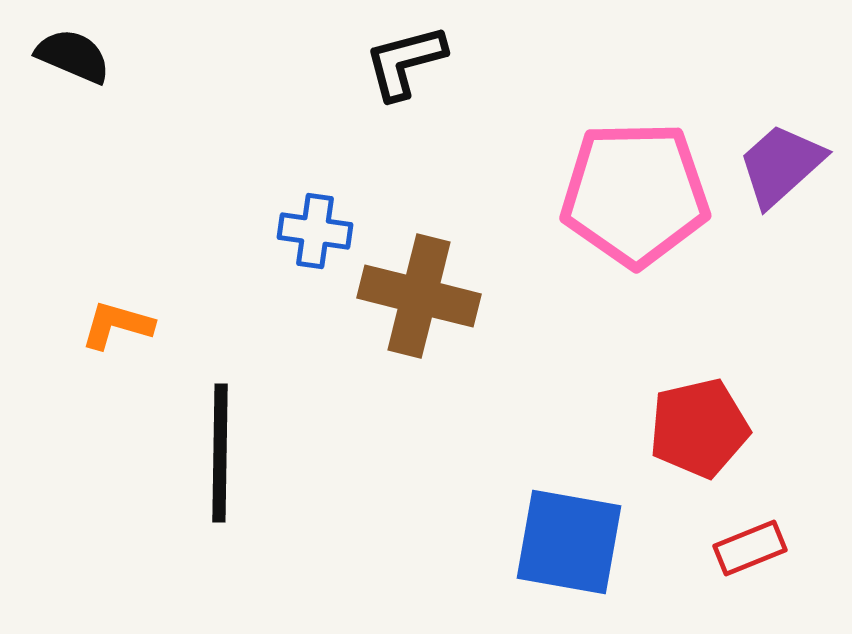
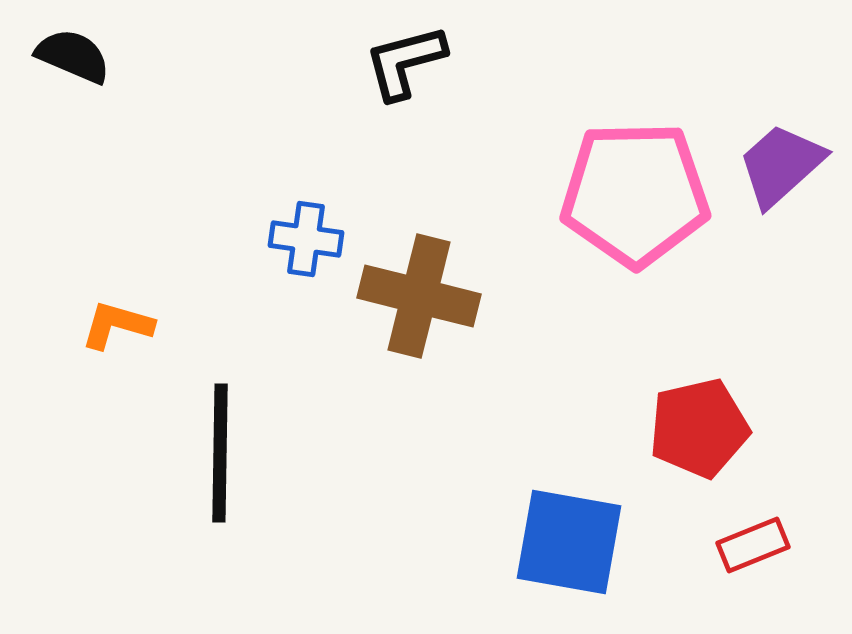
blue cross: moved 9 px left, 8 px down
red rectangle: moved 3 px right, 3 px up
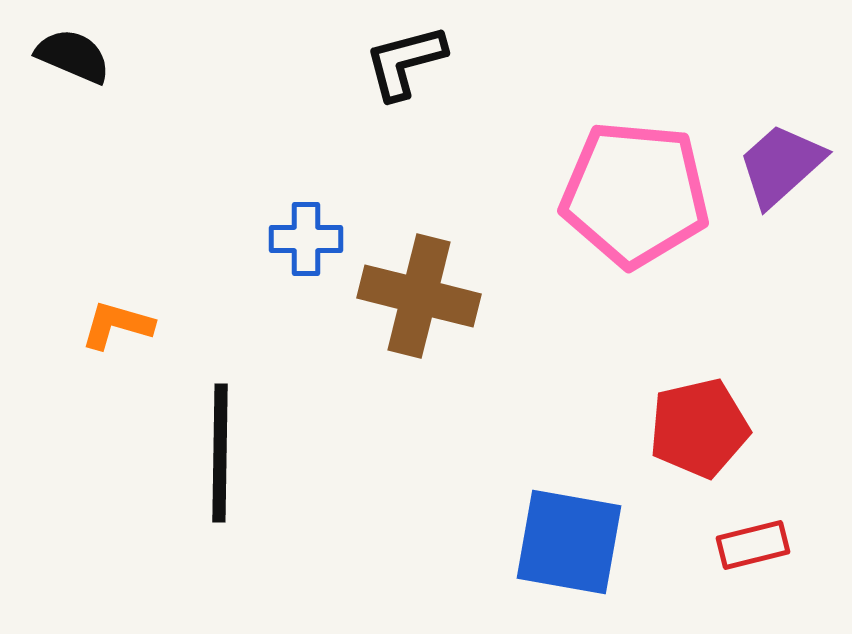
pink pentagon: rotated 6 degrees clockwise
blue cross: rotated 8 degrees counterclockwise
red rectangle: rotated 8 degrees clockwise
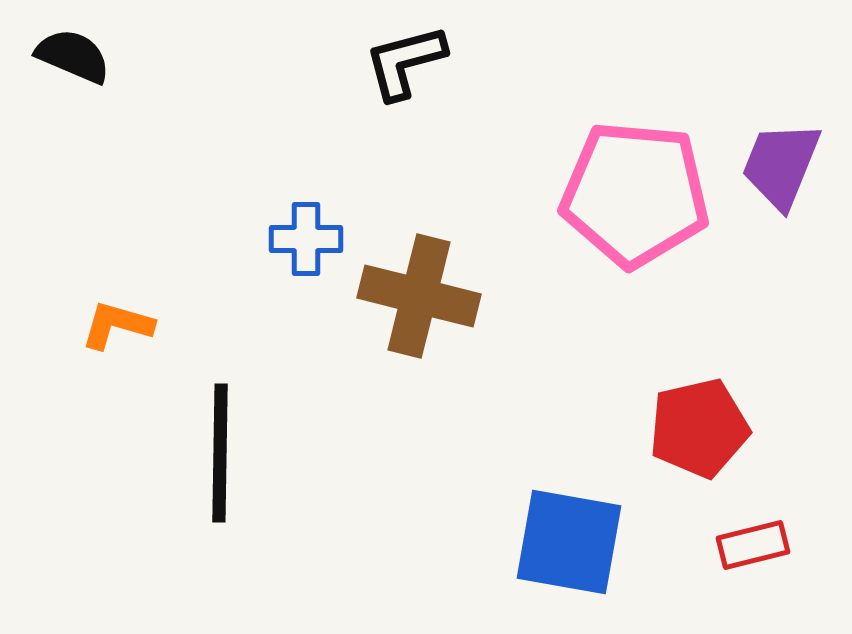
purple trapezoid: rotated 26 degrees counterclockwise
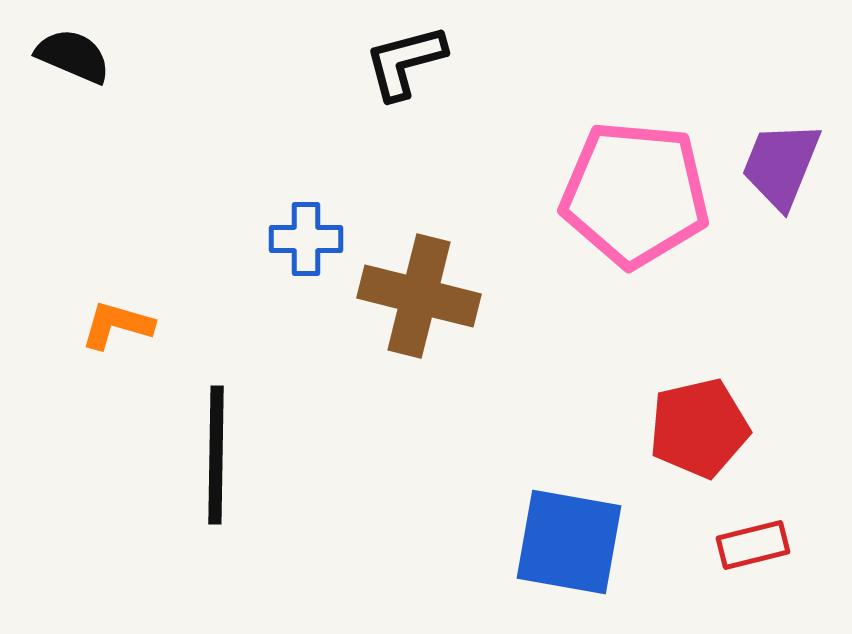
black line: moved 4 px left, 2 px down
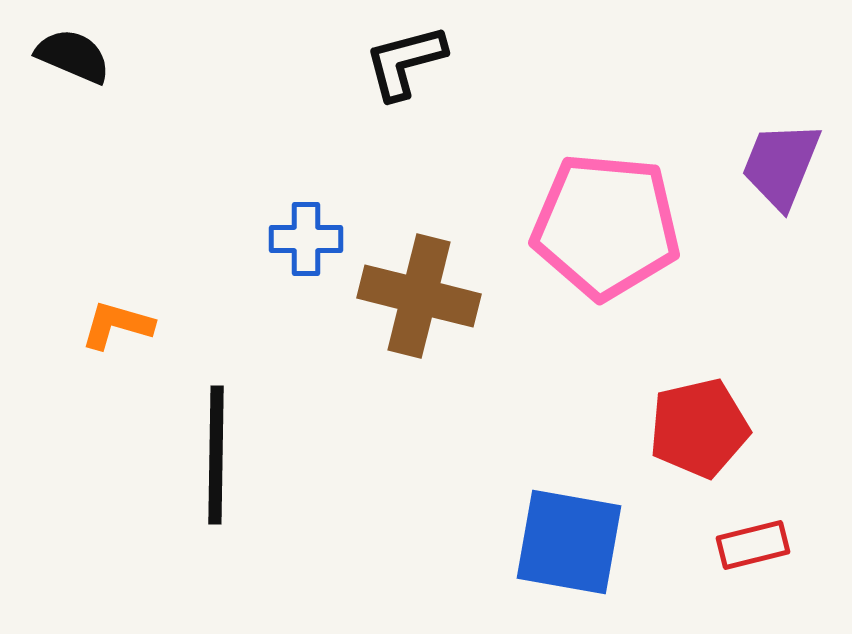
pink pentagon: moved 29 px left, 32 px down
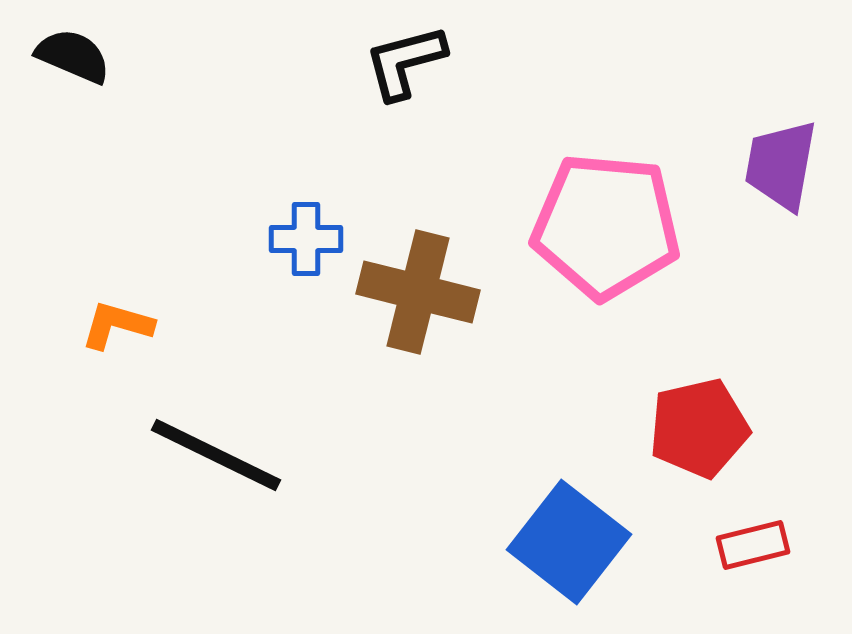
purple trapezoid: rotated 12 degrees counterclockwise
brown cross: moved 1 px left, 4 px up
black line: rotated 65 degrees counterclockwise
blue square: rotated 28 degrees clockwise
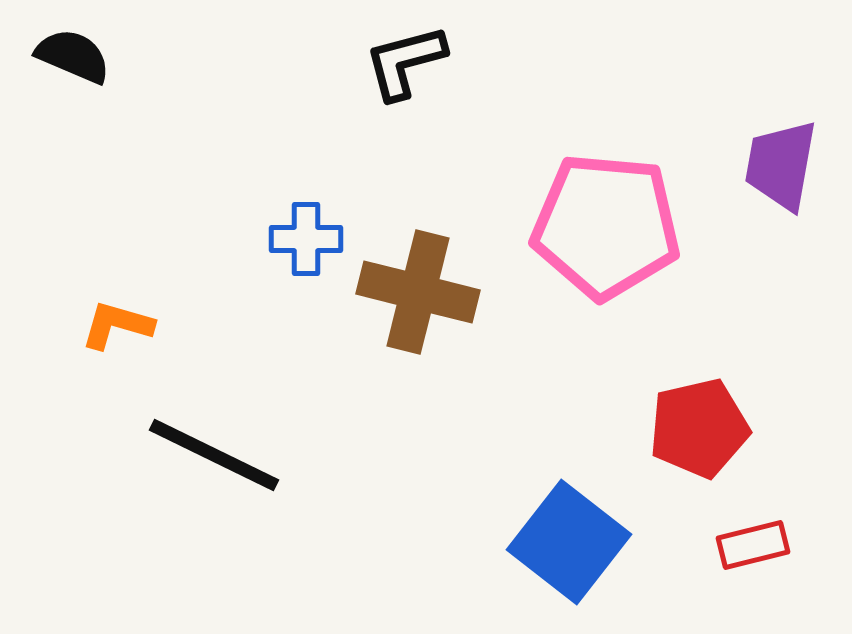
black line: moved 2 px left
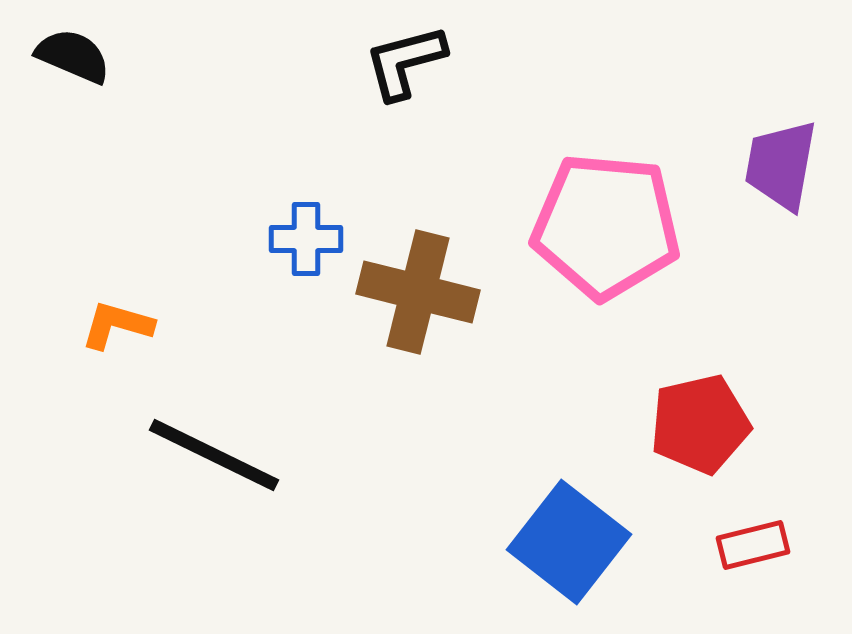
red pentagon: moved 1 px right, 4 px up
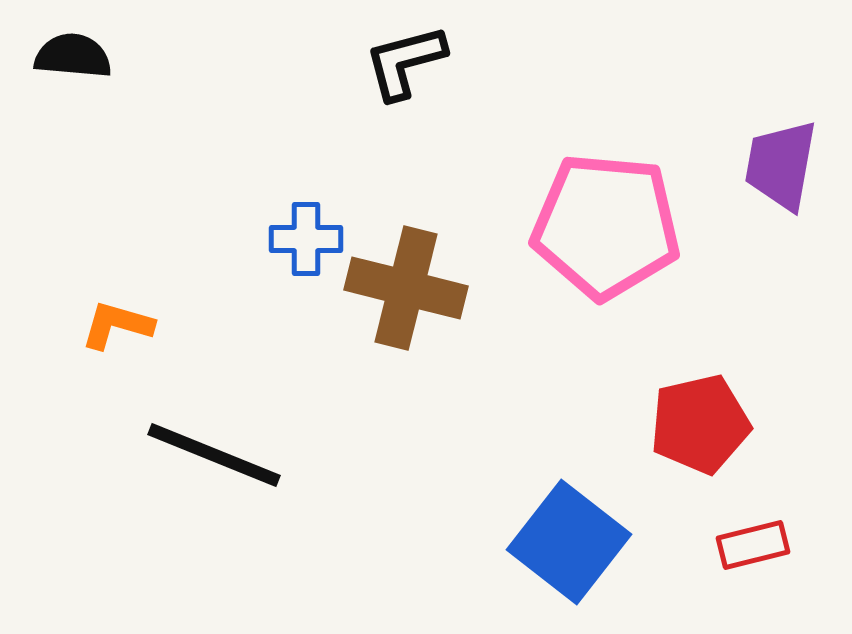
black semicircle: rotated 18 degrees counterclockwise
brown cross: moved 12 px left, 4 px up
black line: rotated 4 degrees counterclockwise
